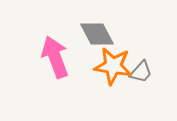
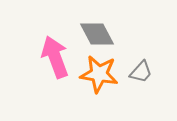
orange star: moved 14 px left, 8 px down
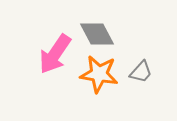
pink arrow: moved 3 px up; rotated 126 degrees counterclockwise
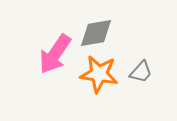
gray diamond: moved 1 px left, 1 px up; rotated 72 degrees counterclockwise
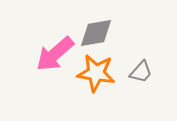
pink arrow: rotated 15 degrees clockwise
orange star: moved 3 px left, 1 px up
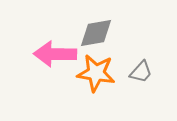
pink arrow: rotated 42 degrees clockwise
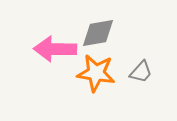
gray diamond: moved 2 px right
pink arrow: moved 5 px up
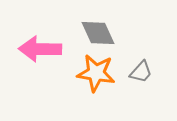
gray diamond: rotated 75 degrees clockwise
pink arrow: moved 15 px left
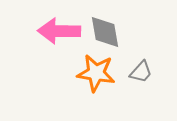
gray diamond: moved 7 px right, 1 px up; rotated 15 degrees clockwise
pink arrow: moved 19 px right, 18 px up
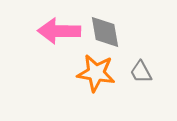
gray trapezoid: rotated 110 degrees clockwise
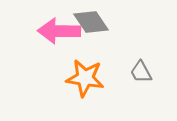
gray diamond: moved 14 px left, 10 px up; rotated 24 degrees counterclockwise
orange star: moved 11 px left, 5 px down
